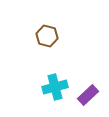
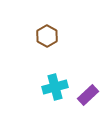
brown hexagon: rotated 15 degrees clockwise
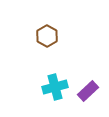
purple rectangle: moved 4 px up
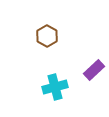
purple rectangle: moved 6 px right, 21 px up
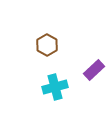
brown hexagon: moved 9 px down
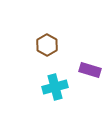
purple rectangle: moved 4 px left; rotated 60 degrees clockwise
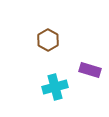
brown hexagon: moved 1 px right, 5 px up
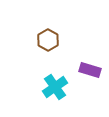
cyan cross: rotated 20 degrees counterclockwise
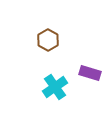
purple rectangle: moved 3 px down
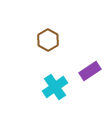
purple rectangle: moved 2 px up; rotated 50 degrees counterclockwise
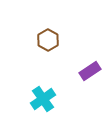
cyan cross: moved 12 px left, 12 px down
